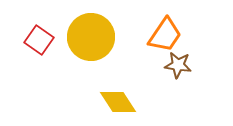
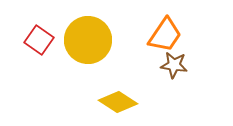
yellow circle: moved 3 px left, 3 px down
brown star: moved 4 px left
yellow diamond: rotated 24 degrees counterclockwise
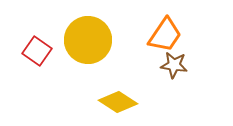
red square: moved 2 px left, 11 px down
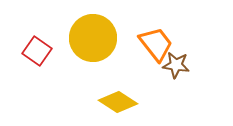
orange trapezoid: moved 9 px left, 9 px down; rotated 72 degrees counterclockwise
yellow circle: moved 5 px right, 2 px up
brown star: moved 2 px right
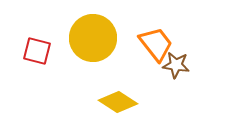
red square: rotated 20 degrees counterclockwise
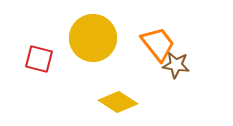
orange trapezoid: moved 2 px right
red square: moved 2 px right, 8 px down
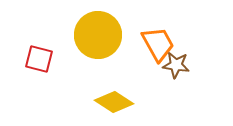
yellow circle: moved 5 px right, 3 px up
orange trapezoid: rotated 9 degrees clockwise
yellow diamond: moved 4 px left
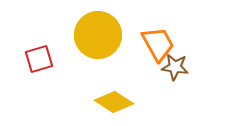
red square: rotated 32 degrees counterclockwise
brown star: moved 1 px left, 2 px down
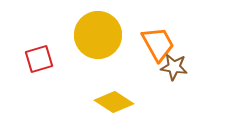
brown star: moved 1 px left
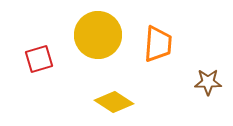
orange trapezoid: rotated 33 degrees clockwise
brown star: moved 34 px right, 15 px down; rotated 8 degrees counterclockwise
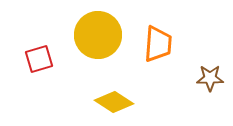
brown star: moved 2 px right, 4 px up
